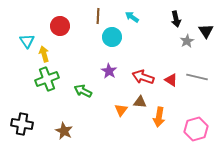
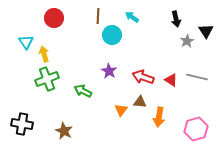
red circle: moved 6 px left, 8 px up
cyan circle: moved 2 px up
cyan triangle: moved 1 px left, 1 px down
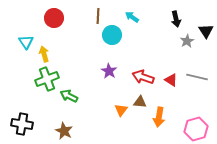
green arrow: moved 14 px left, 5 px down
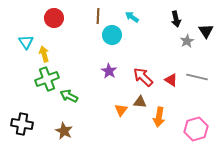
red arrow: rotated 25 degrees clockwise
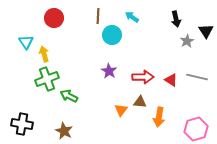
red arrow: rotated 135 degrees clockwise
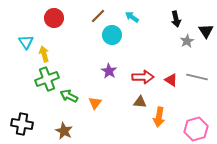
brown line: rotated 42 degrees clockwise
orange triangle: moved 26 px left, 7 px up
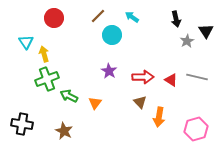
brown triangle: rotated 40 degrees clockwise
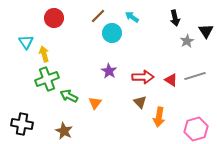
black arrow: moved 1 px left, 1 px up
cyan circle: moved 2 px up
gray line: moved 2 px left, 1 px up; rotated 30 degrees counterclockwise
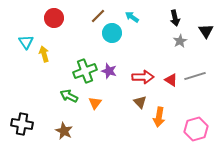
gray star: moved 7 px left
purple star: rotated 14 degrees counterclockwise
green cross: moved 38 px right, 8 px up
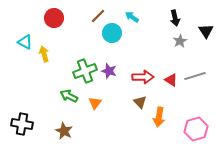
cyan triangle: moved 1 px left; rotated 28 degrees counterclockwise
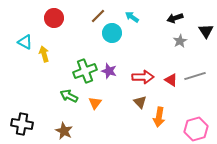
black arrow: rotated 84 degrees clockwise
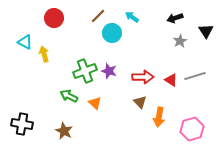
orange triangle: rotated 24 degrees counterclockwise
pink hexagon: moved 4 px left
